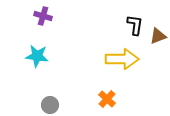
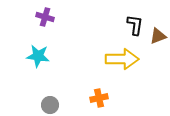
purple cross: moved 2 px right, 1 px down
cyan star: moved 1 px right
orange cross: moved 8 px left, 1 px up; rotated 36 degrees clockwise
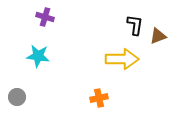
gray circle: moved 33 px left, 8 px up
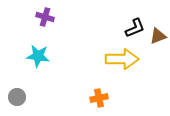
black L-shape: moved 3 px down; rotated 60 degrees clockwise
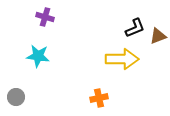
gray circle: moved 1 px left
